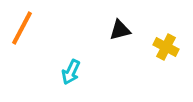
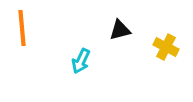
orange line: rotated 33 degrees counterclockwise
cyan arrow: moved 10 px right, 11 px up
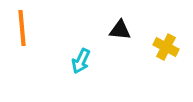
black triangle: rotated 20 degrees clockwise
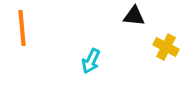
black triangle: moved 14 px right, 14 px up
cyan arrow: moved 10 px right
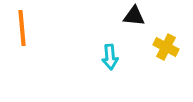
cyan arrow: moved 19 px right, 4 px up; rotated 30 degrees counterclockwise
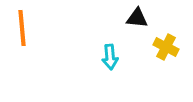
black triangle: moved 3 px right, 2 px down
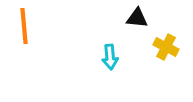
orange line: moved 2 px right, 2 px up
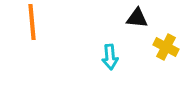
orange line: moved 8 px right, 4 px up
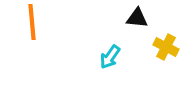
cyan arrow: rotated 40 degrees clockwise
